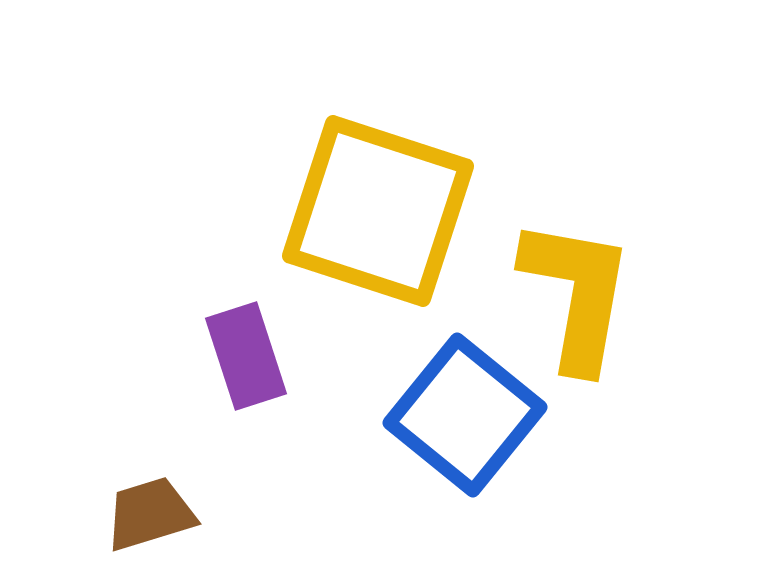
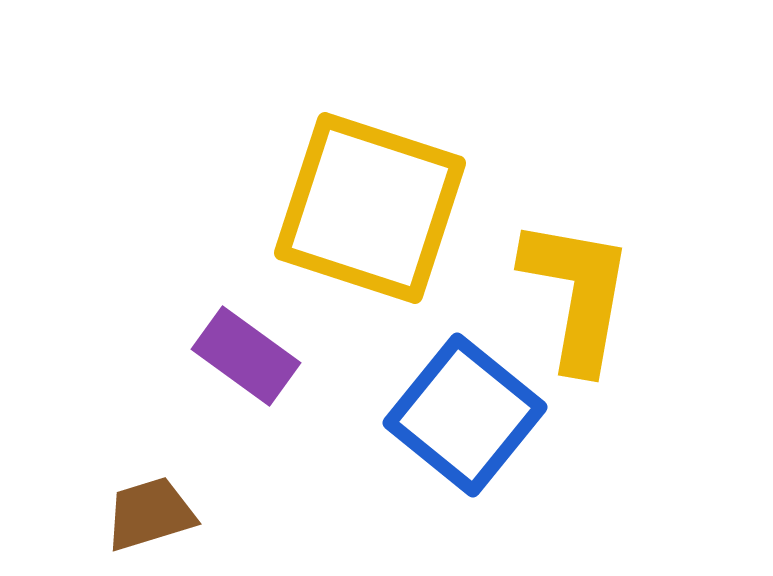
yellow square: moved 8 px left, 3 px up
purple rectangle: rotated 36 degrees counterclockwise
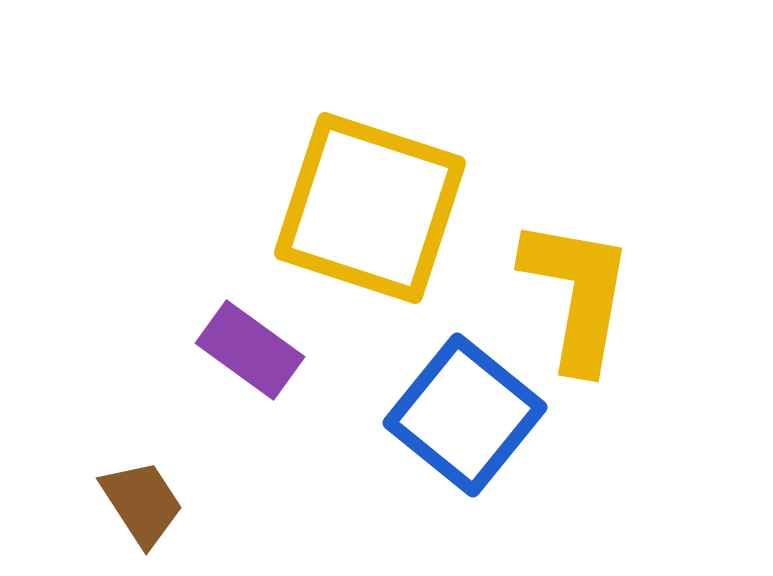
purple rectangle: moved 4 px right, 6 px up
brown trapezoid: moved 8 px left, 11 px up; rotated 74 degrees clockwise
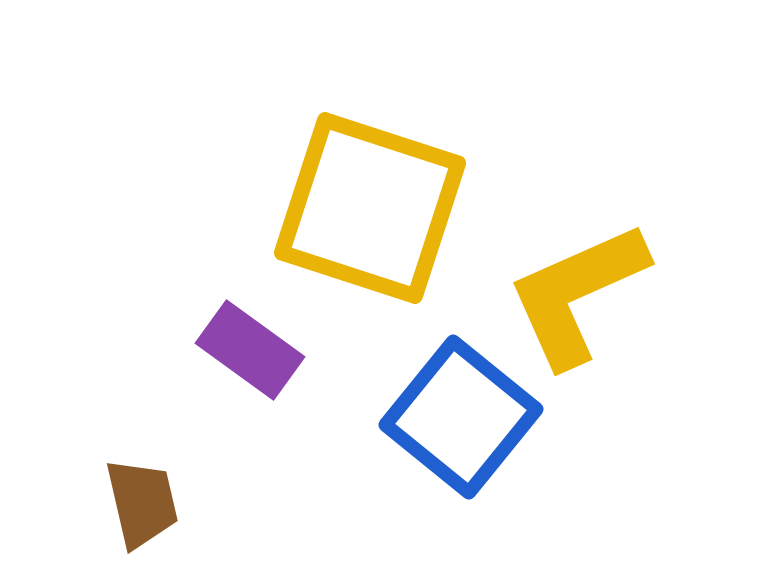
yellow L-shape: rotated 124 degrees counterclockwise
blue square: moved 4 px left, 2 px down
brown trapezoid: rotated 20 degrees clockwise
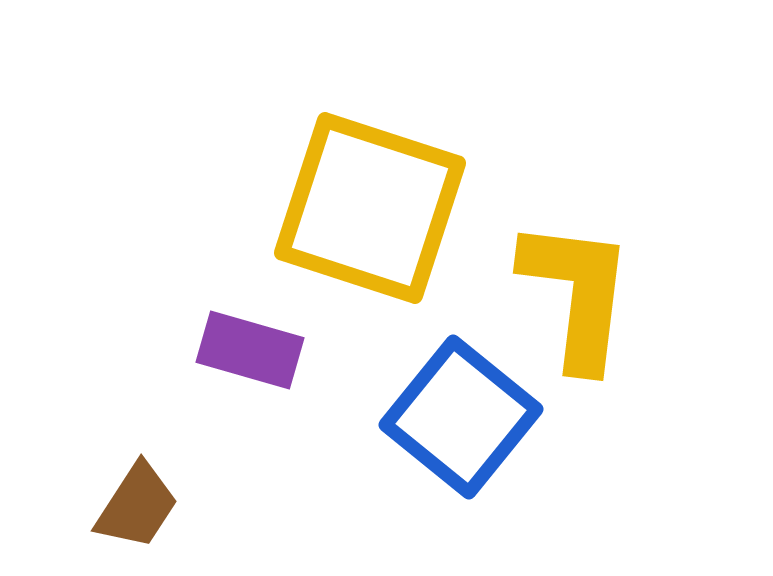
yellow L-shape: rotated 121 degrees clockwise
purple rectangle: rotated 20 degrees counterclockwise
brown trapezoid: moved 5 px left, 3 px down; rotated 46 degrees clockwise
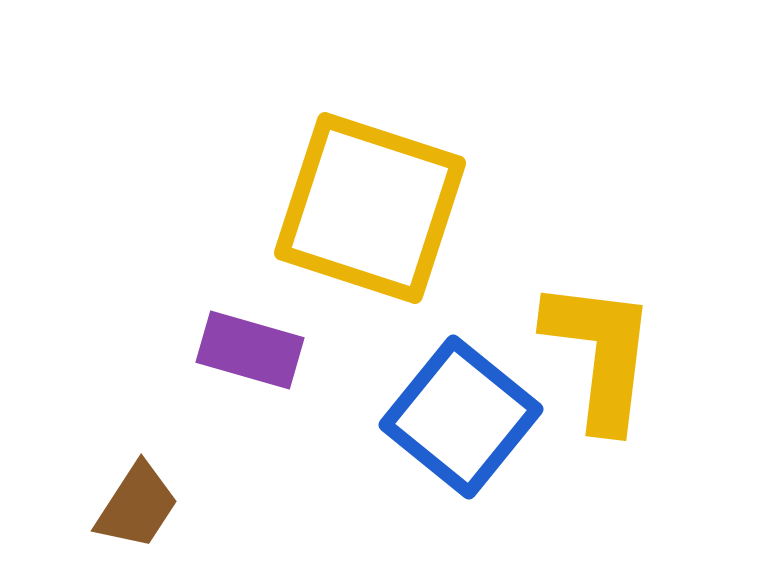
yellow L-shape: moved 23 px right, 60 px down
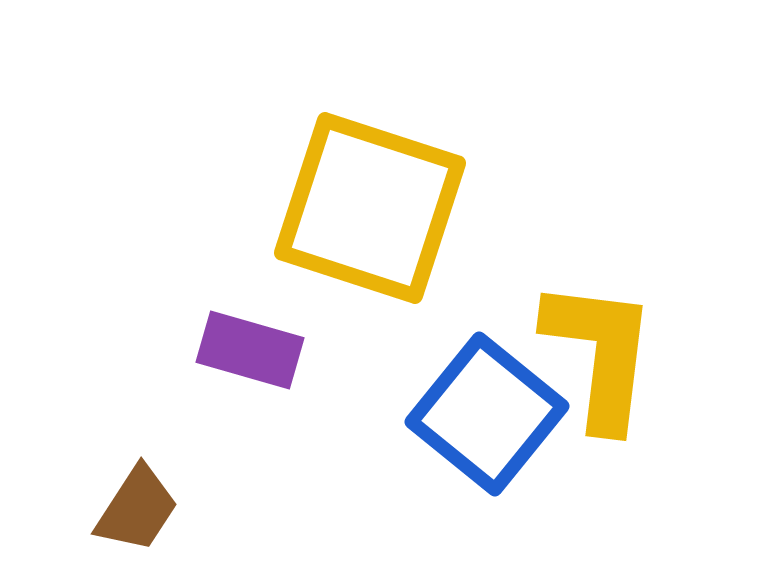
blue square: moved 26 px right, 3 px up
brown trapezoid: moved 3 px down
